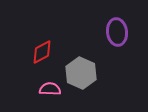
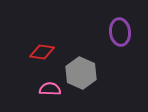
purple ellipse: moved 3 px right
red diamond: rotated 35 degrees clockwise
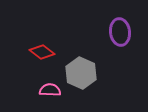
red diamond: rotated 30 degrees clockwise
pink semicircle: moved 1 px down
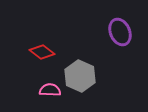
purple ellipse: rotated 16 degrees counterclockwise
gray hexagon: moved 1 px left, 3 px down
